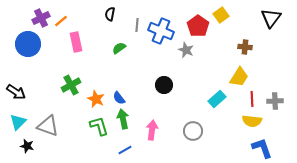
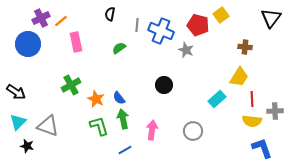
red pentagon: moved 1 px up; rotated 20 degrees counterclockwise
gray cross: moved 10 px down
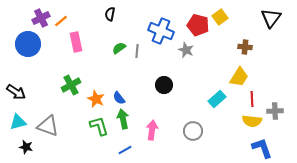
yellow square: moved 1 px left, 2 px down
gray line: moved 26 px down
cyan triangle: rotated 30 degrees clockwise
black star: moved 1 px left, 1 px down
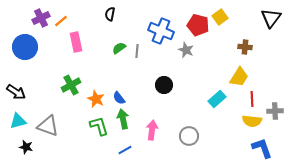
blue circle: moved 3 px left, 3 px down
cyan triangle: moved 1 px up
gray circle: moved 4 px left, 5 px down
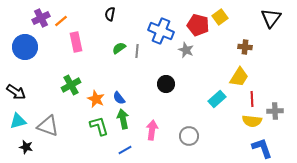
black circle: moved 2 px right, 1 px up
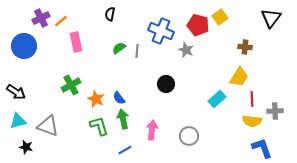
blue circle: moved 1 px left, 1 px up
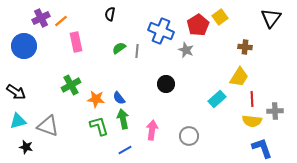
red pentagon: rotated 25 degrees clockwise
orange star: rotated 18 degrees counterclockwise
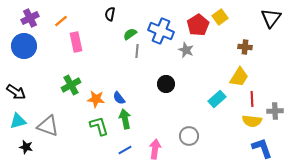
purple cross: moved 11 px left
green semicircle: moved 11 px right, 14 px up
green arrow: moved 2 px right
pink arrow: moved 3 px right, 19 px down
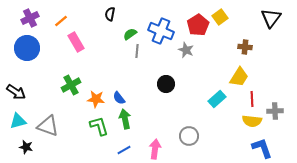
pink rectangle: rotated 18 degrees counterclockwise
blue circle: moved 3 px right, 2 px down
blue line: moved 1 px left
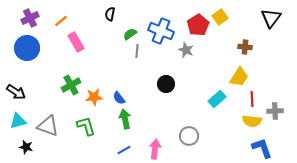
orange star: moved 2 px left, 2 px up; rotated 12 degrees counterclockwise
green L-shape: moved 13 px left
